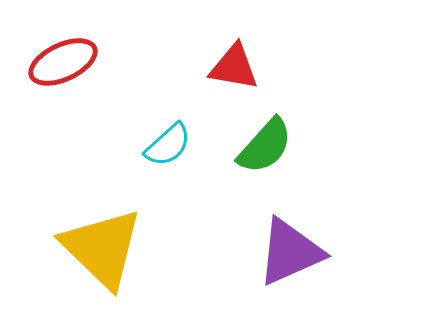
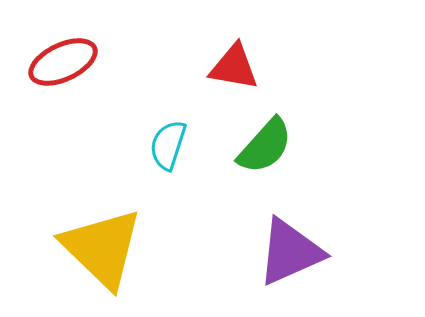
cyan semicircle: rotated 150 degrees clockwise
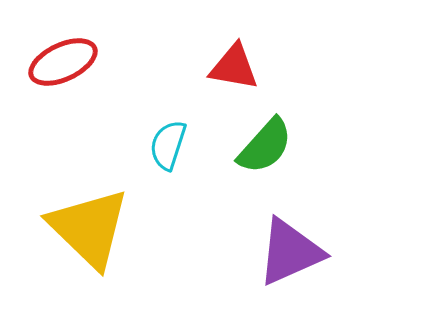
yellow triangle: moved 13 px left, 20 px up
